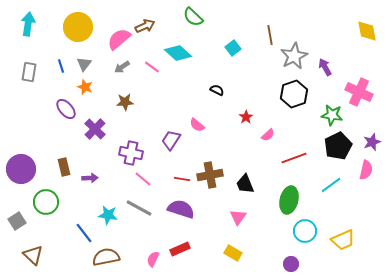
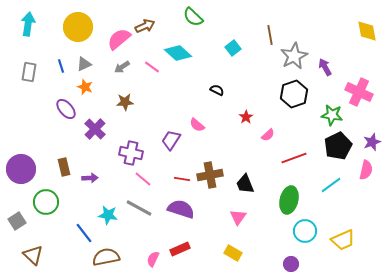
gray triangle at (84, 64): rotated 28 degrees clockwise
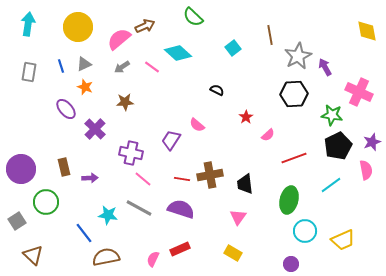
gray star at (294, 56): moved 4 px right
black hexagon at (294, 94): rotated 16 degrees clockwise
pink semicircle at (366, 170): rotated 24 degrees counterclockwise
black trapezoid at (245, 184): rotated 15 degrees clockwise
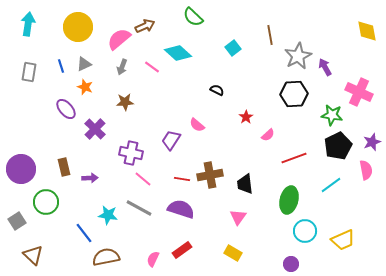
gray arrow at (122, 67): rotated 35 degrees counterclockwise
red rectangle at (180, 249): moved 2 px right, 1 px down; rotated 12 degrees counterclockwise
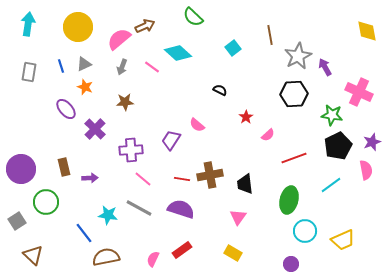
black semicircle at (217, 90): moved 3 px right
purple cross at (131, 153): moved 3 px up; rotated 15 degrees counterclockwise
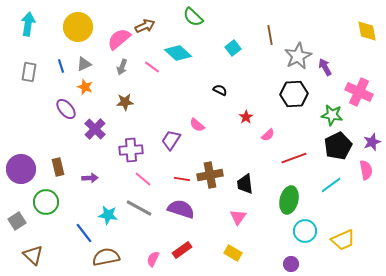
brown rectangle at (64, 167): moved 6 px left
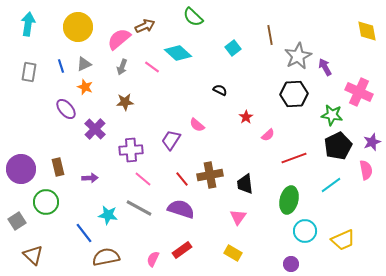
red line at (182, 179): rotated 42 degrees clockwise
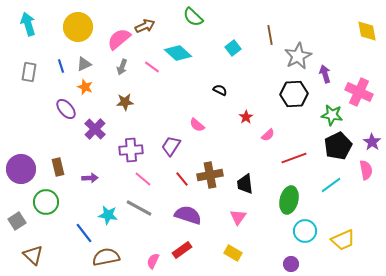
cyan arrow at (28, 24): rotated 25 degrees counterclockwise
purple arrow at (325, 67): moved 7 px down; rotated 12 degrees clockwise
purple trapezoid at (171, 140): moved 6 px down
purple star at (372, 142): rotated 18 degrees counterclockwise
purple semicircle at (181, 209): moved 7 px right, 6 px down
pink semicircle at (153, 259): moved 2 px down
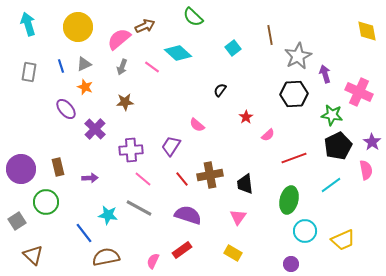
black semicircle at (220, 90): rotated 80 degrees counterclockwise
